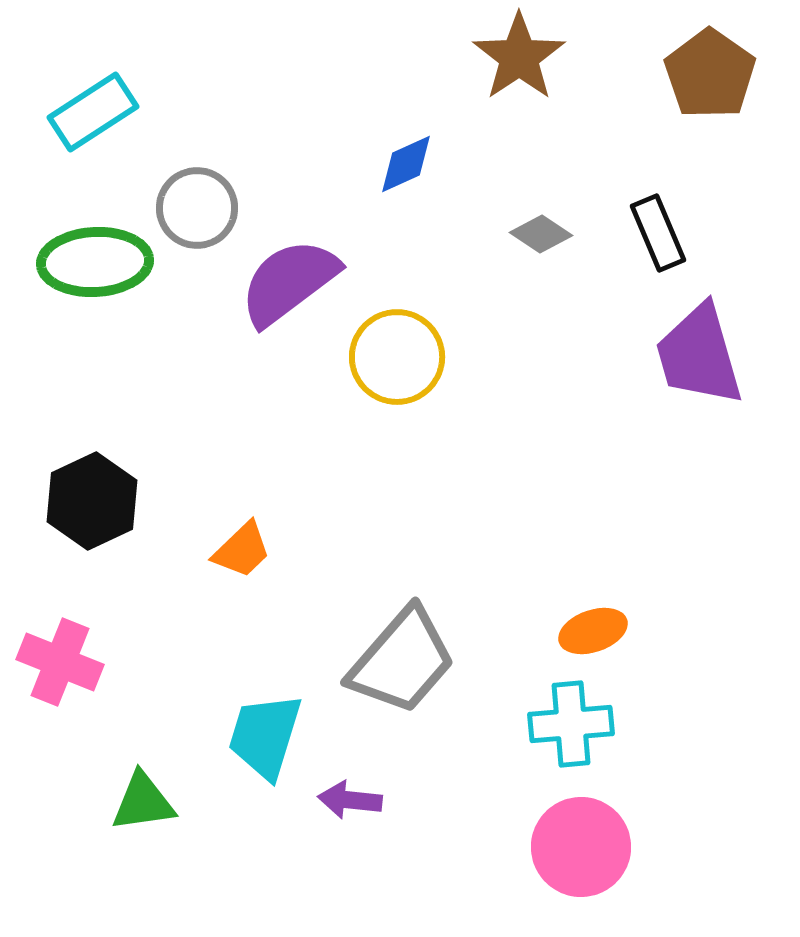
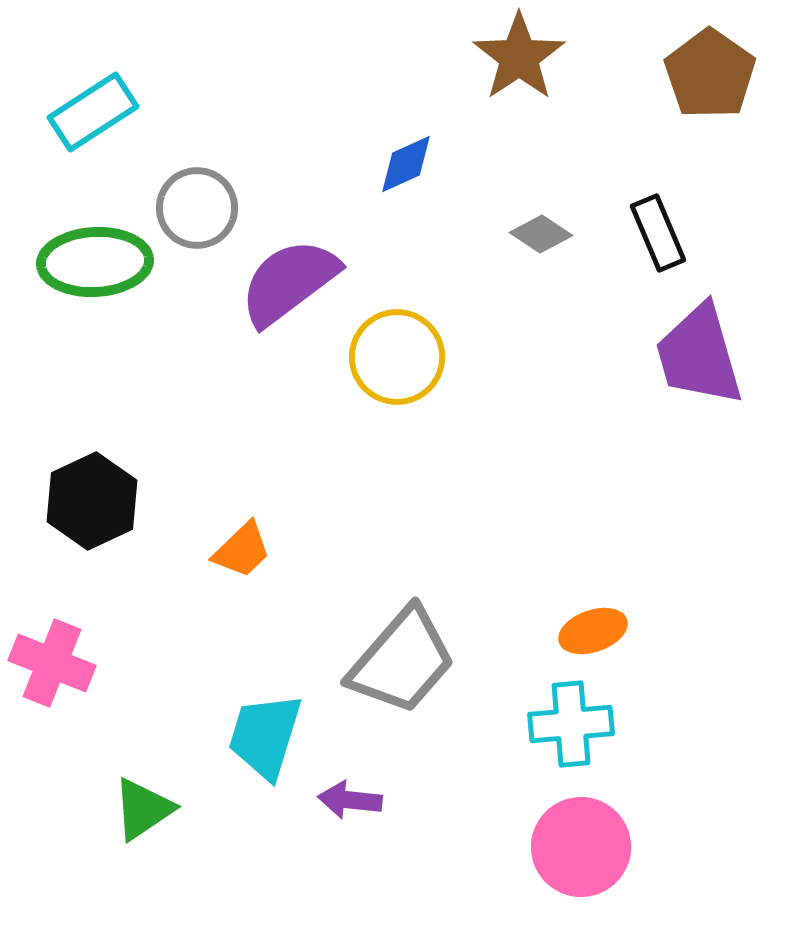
pink cross: moved 8 px left, 1 px down
green triangle: moved 7 px down; rotated 26 degrees counterclockwise
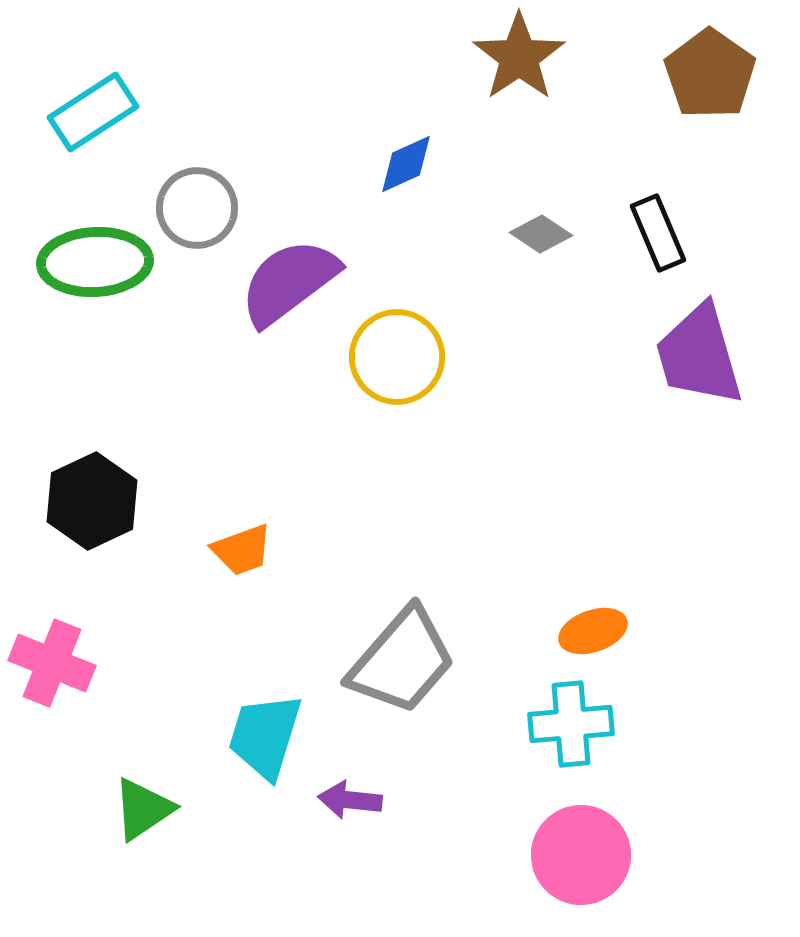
orange trapezoid: rotated 24 degrees clockwise
pink circle: moved 8 px down
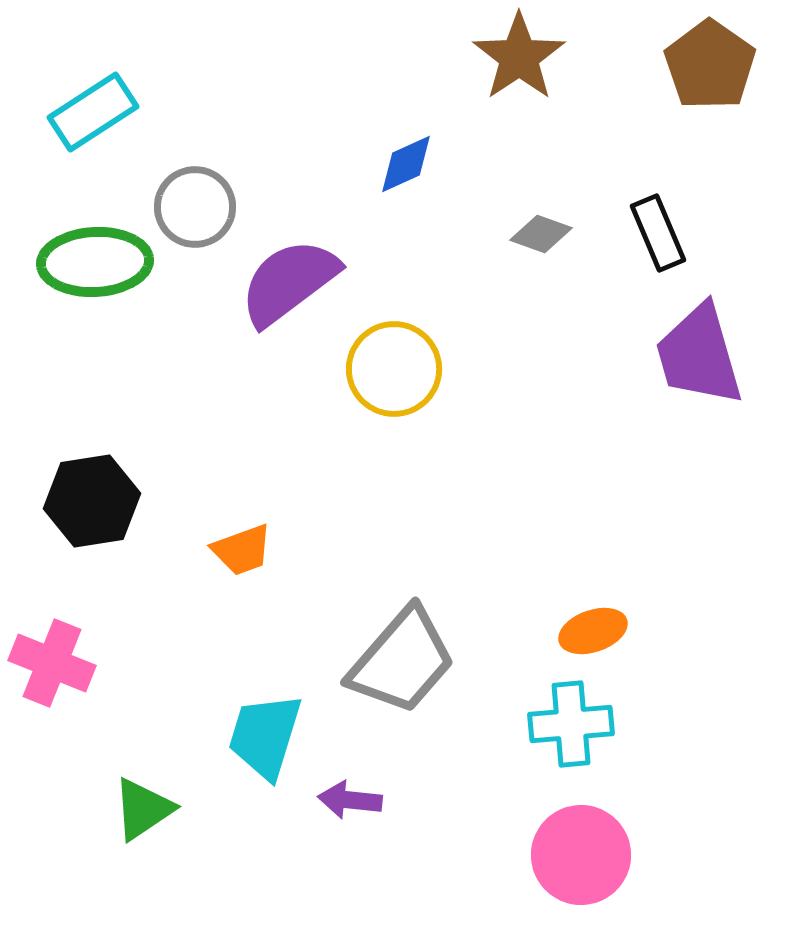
brown pentagon: moved 9 px up
gray circle: moved 2 px left, 1 px up
gray diamond: rotated 14 degrees counterclockwise
yellow circle: moved 3 px left, 12 px down
black hexagon: rotated 16 degrees clockwise
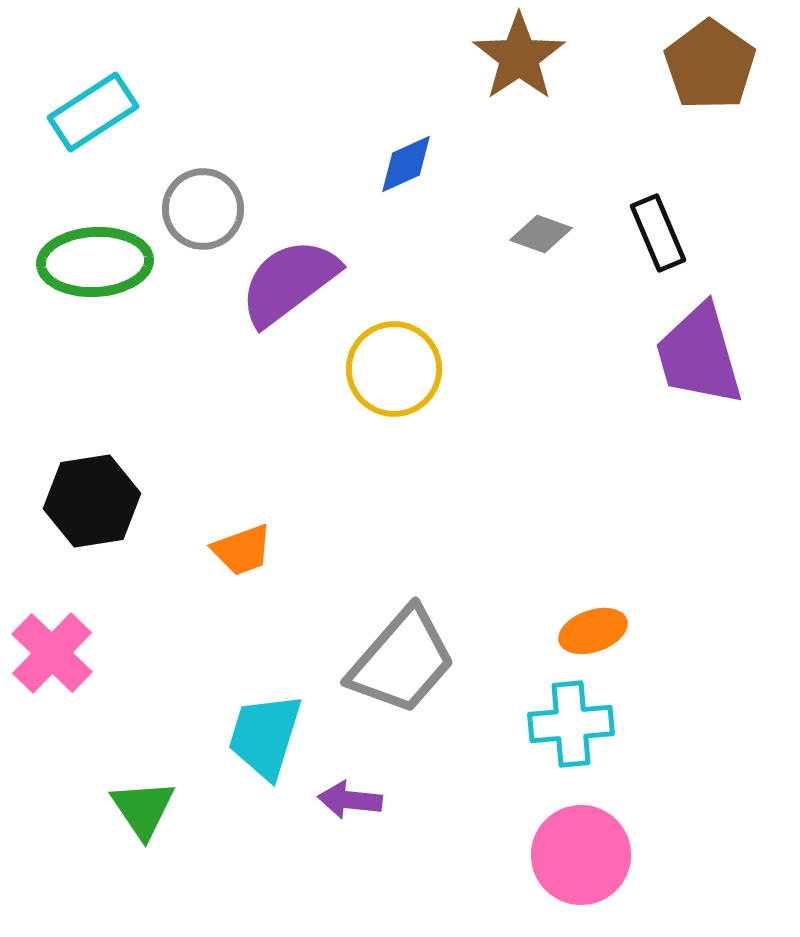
gray circle: moved 8 px right, 2 px down
pink cross: moved 10 px up; rotated 22 degrees clockwise
green triangle: rotated 30 degrees counterclockwise
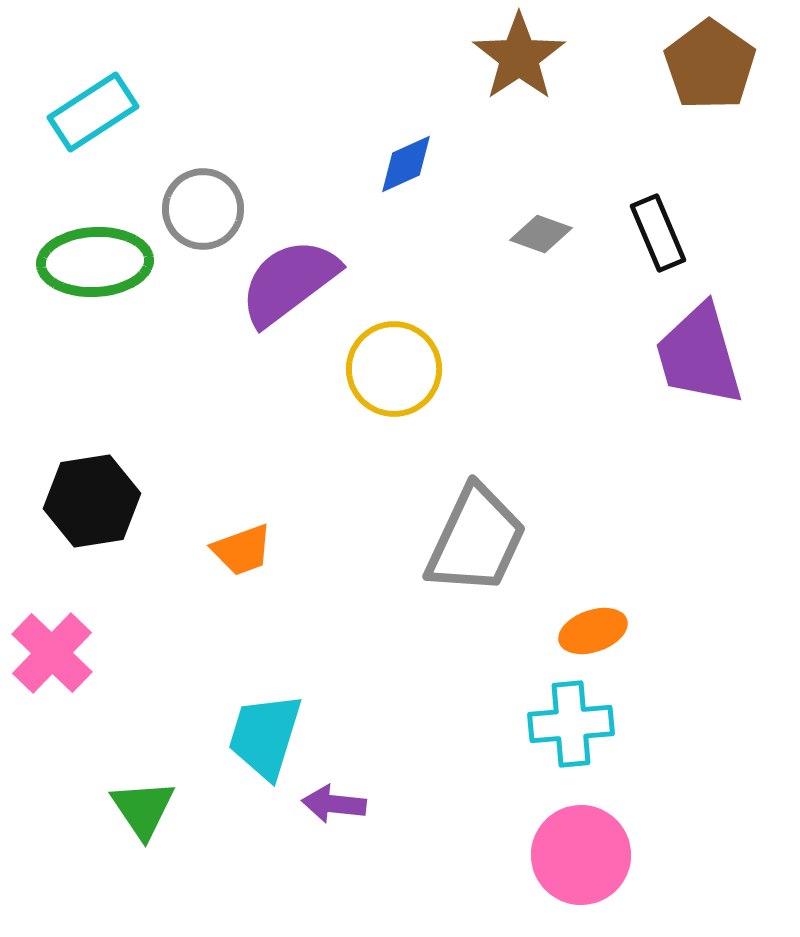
gray trapezoid: moved 74 px right, 121 px up; rotated 16 degrees counterclockwise
purple arrow: moved 16 px left, 4 px down
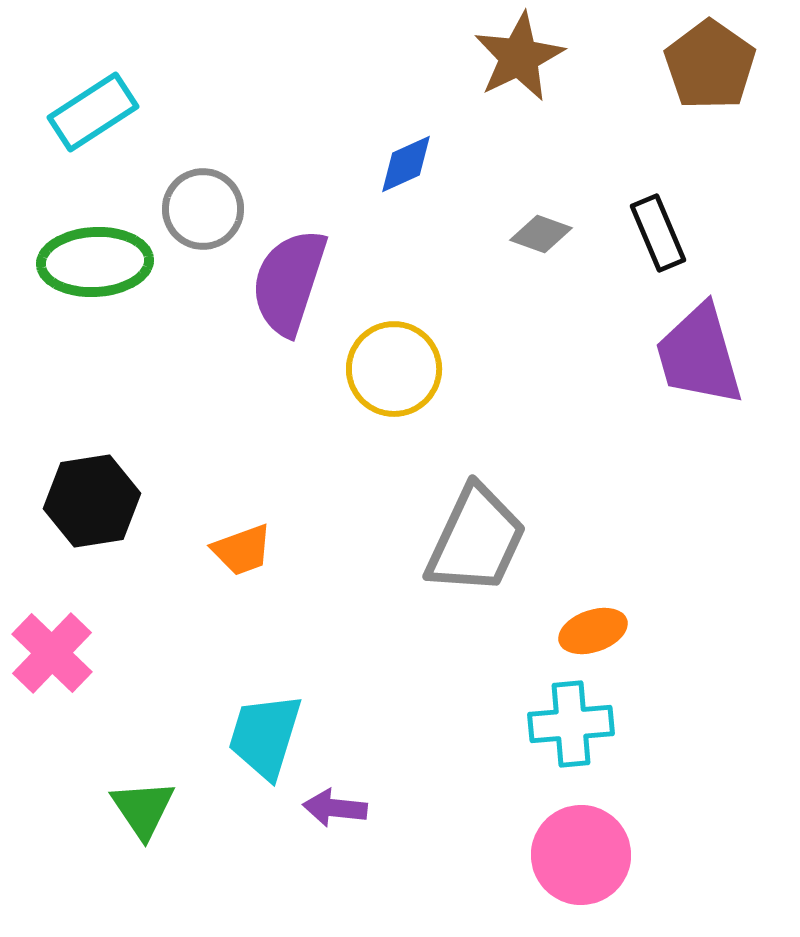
brown star: rotated 8 degrees clockwise
purple semicircle: rotated 35 degrees counterclockwise
purple arrow: moved 1 px right, 4 px down
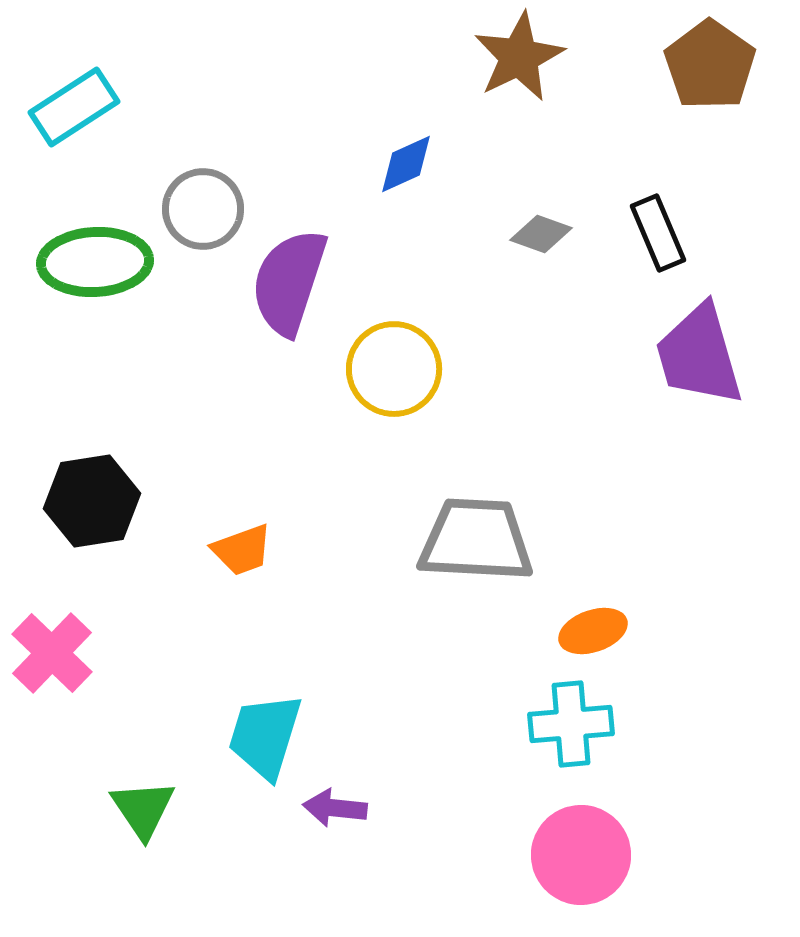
cyan rectangle: moved 19 px left, 5 px up
gray trapezoid: rotated 112 degrees counterclockwise
